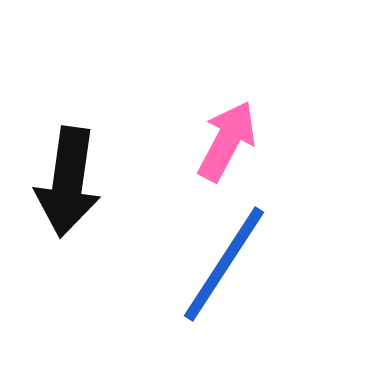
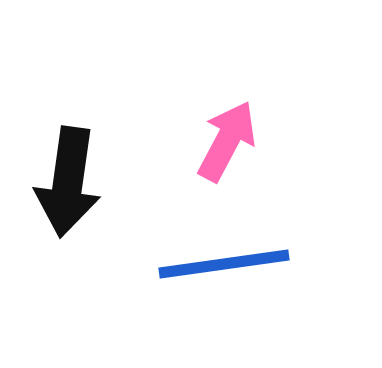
blue line: rotated 49 degrees clockwise
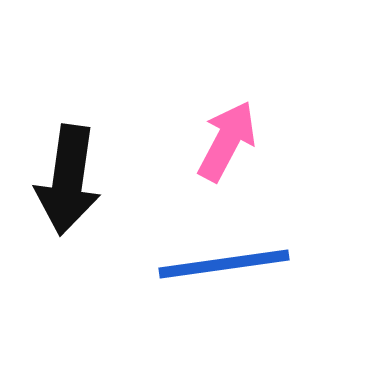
black arrow: moved 2 px up
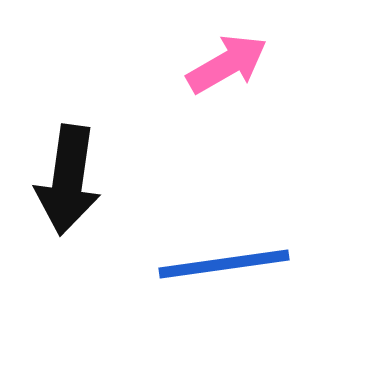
pink arrow: moved 77 px up; rotated 32 degrees clockwise
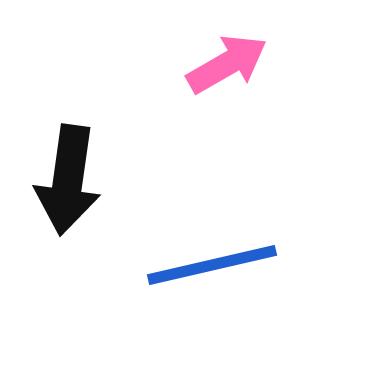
blue line: moved 12 px left, 1 px down; rotated 5 degrees counterclockwise
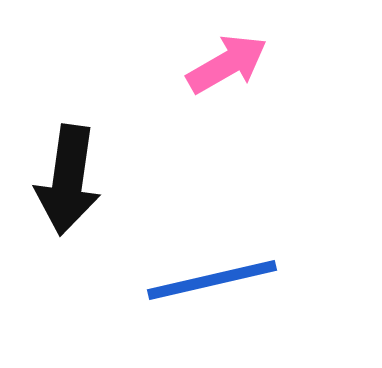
blue line: moved 15 px down
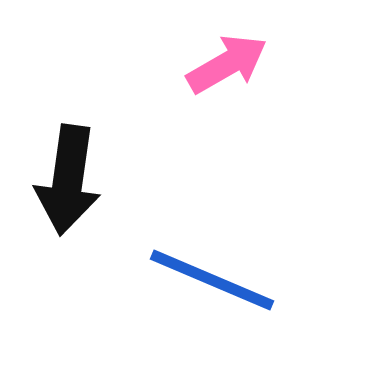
blue line: rotated 36 degrees clockwise
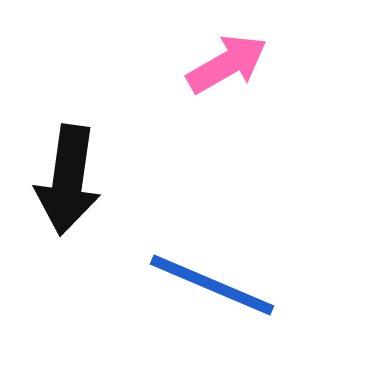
blue line: moved 5 px down
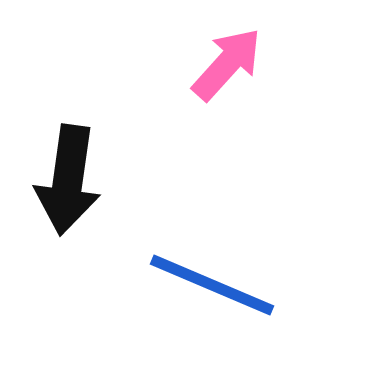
pink arrow: rotated 18 degrees counterclockwise
